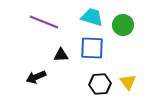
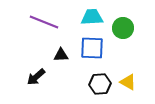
cyan trapezoid: rotated 20 degrees counterclockwise
green circle: moved 3 px down
black arrow: rotated 18 degrees counterclockwise
yellow triangle: rotated 24 degrees counterclockwise
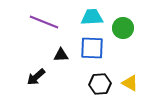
yellow triangle: moved 2 px right, 1 px down
